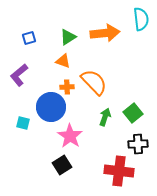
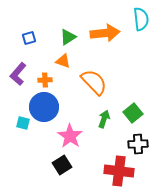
purple L-shape: moved 1 px left, 1 px up; rotated 10 degrees counterclockwise
orange cross: moved 22 px left, 7 px up
blue circle: moved 7 px left
green arrow: moved 1 px left, 2 px down
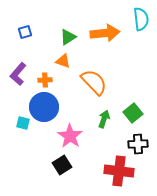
blue square: moved 4 px left, 6 px up
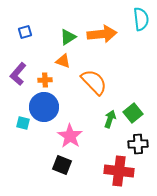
orange arrow: moved 3 px left, 1 px down
green arrow: moved 6 px right
black square: rotated 36 degrees counterclockwise
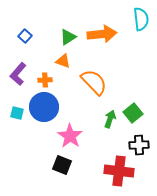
blue square: moved 4 px down; rotated 32 degrees counterclockwise
cyan square: moved 6 px left, 10 px up
black cross: moved 1 px right, 1 px down
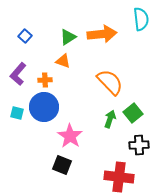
orange semicircle: moved 16 px right
red cross: moved 6 px down
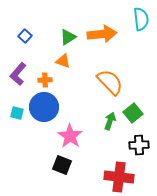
green arrow: moved 2 px down
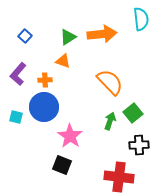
cyan square: moved 1 px left, 4 px down
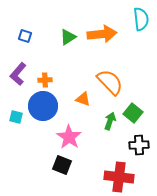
blue square: rotated 24 degrees counterclockwise
orange triangle: moved 20 px right, 38 px down
blue circle: moved 1 px left, 1 px up
green square: rotated 12 degrees counterclockwise
pink star: moved 1 px left, 1 px down
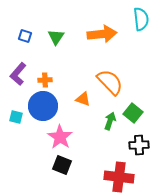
green triangle: moved 12 px left; rotated 24 degrees counterclockwise
pink star: moved 9 px left
